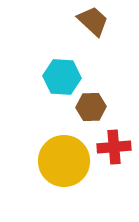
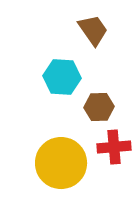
brown trapezoid: moved 9 px down; rotated 12 degrees clockwise
brown hexagon: moved 8 px right
yellow circle: moved 3 px left, 2 px down
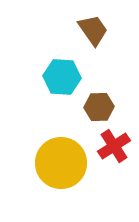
red cross: moved 1 px up; rotated 28 degrees counterclockwise
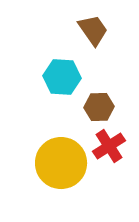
red cross: moved 5 px left
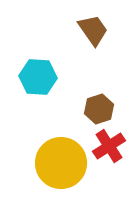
cyan hexagon: moved 24 px left
brown hexagon: moved 2 px down; rotated 16 degrees counterclockwise
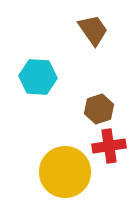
red cross: rotated 24 degrees clockwise
yellow circle: moved 4 px right, 9 px down
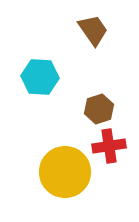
cyan hexagon: moved 2 px right
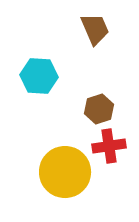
brown trapezoid: moved 2 px right, 1 px up; rotated 12 degrees clockwise
cyan hexagon: moved 1 px left, 1 px up
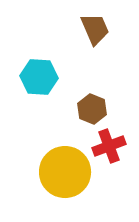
cyan hexagon: moved 1 px down
brown hexagon: moved 7 px left; rotated 20 degrees counterclockwise
red cross: rotated 12 degrees counterclockwise
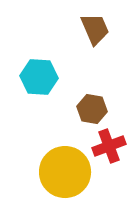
brown hexagon: rotated 12 degrees counterclockwise
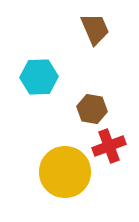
cyan hexagon: rotated 6 degrees counterclockwise
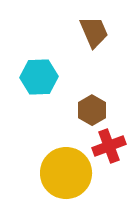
brown trapezoid: moved 1 px left, 3 px down
brown hexagon: moved 1 px down; rotated 20 degrees clockwise
yellow circle: moved 1 px right, 1 px down
